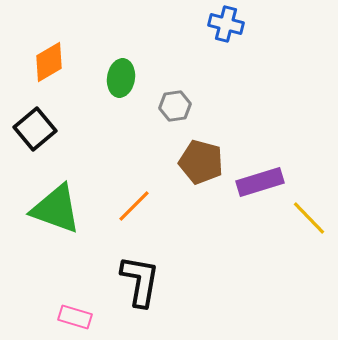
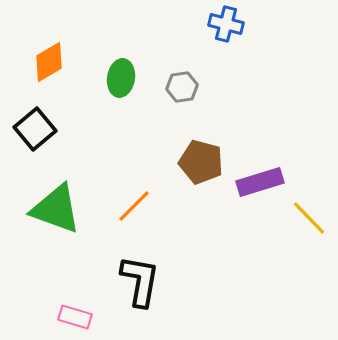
gray hexagon: moved 7 px right, 19 px up
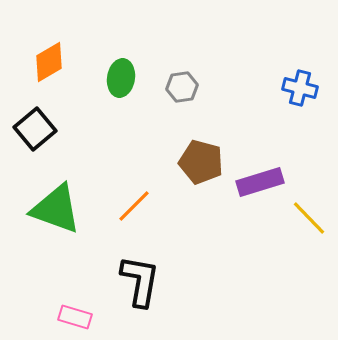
blue cross: moved 74 px right, 64 px down
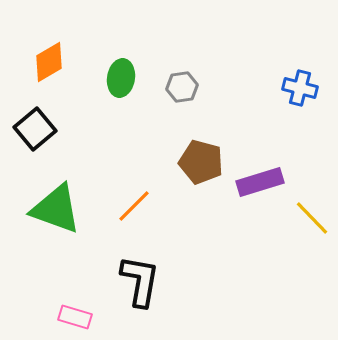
yellow line: moved 3 px right
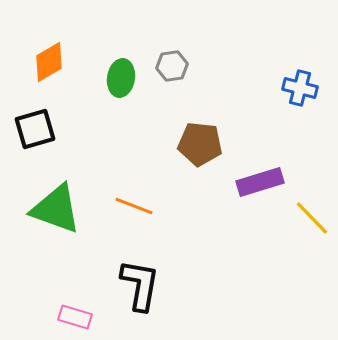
gray hexagon: moved 10 px left, 21 px up
black square: rotated 24 degrees clockwise
brown pentagon: moved 1 px left, 18 px up; rotated 9 degrees counterclockwise
orange line: rotated 66 degrees clockwise
black L-shape: moved 4 px down
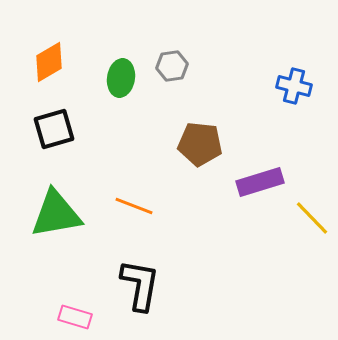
blue cross: moved 6 px left, 2 px up
black square: moved 19 px right
green triangle: moved 5 px down; rotated 30 degrees counterclockwise
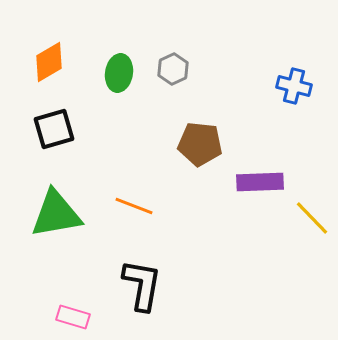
gray hexagon: moved 1 px right, 3 px down; rotated 16 degrees counterclockwise
green ellipse: moved 2 px left, 5 px up
purple rectangle: rotated 15 degrees clockwise
black L-shape: moved 2 px right
pink rectangle: moved 2 px left
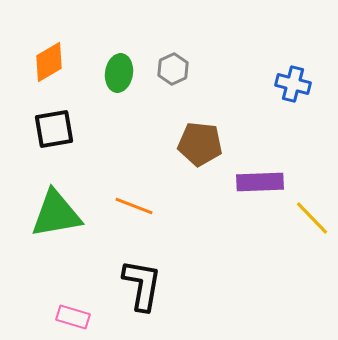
blue cross: moved 1 px left, 2 px up
black square: rotated 6 degrees clockwise
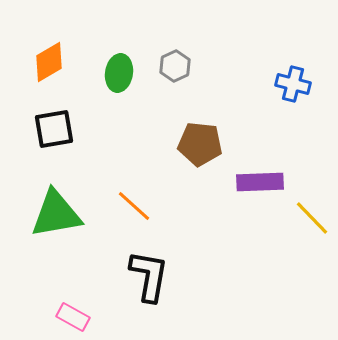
gray hexagon: moved 2 px right, 3 px up
orange line: rotated 21 degrees clockwise
black L-shape: moved 7 px right, 9 px up
pink rectangle: rotated 12 degrees clockwise
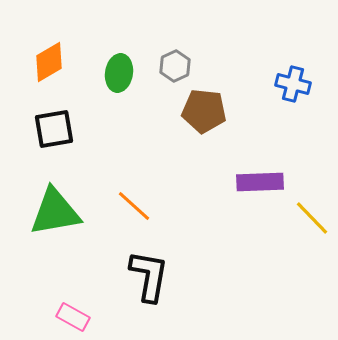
brown pentagon: moved 4 px right, 33 px up
green triangle: moved 1 px left, 2 px up
